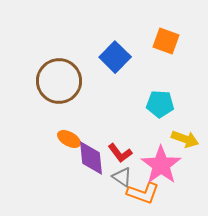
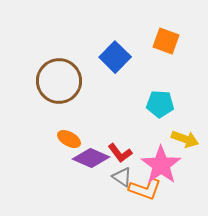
purple diamond: rotated 60 degrees counterclockwise
orange L-shape: moved 2 px right, 4 px up
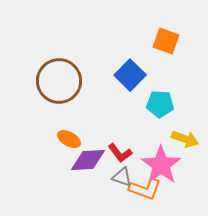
blue square: moved 15 px right, 18 px down
purple diamond: moved 3 px left, 2 px down; rotated 27 degrees counterclockwise
gray triangle: rotated 15 degrees counterclockwise
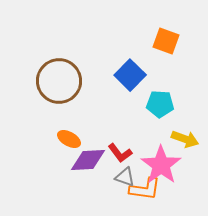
gray triangle: moved 3 px right
orange L-shape: rotated 12 degrees counterclockwise
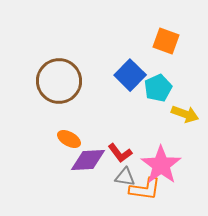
cyan pentagon: moved 2 px left, 16 px up; rotated 28 degrees counterclockwise
yellow arrow: moved 25 px up
gray triangle: rotated 10 degrees counterclockwise
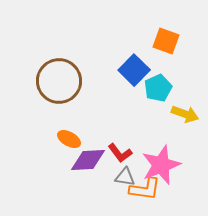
blue square: moved 4 px right, 5 px up
pink star: rotated 15 degrees clockwise
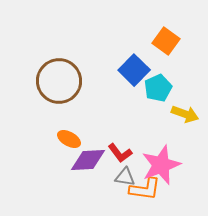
orange square: rotated 16 degrees clockwise
